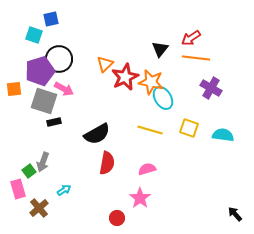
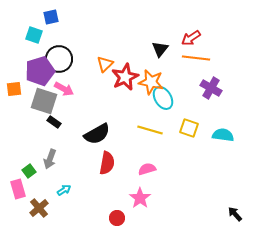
blue square: moved 2 px up
black rectangle: rotated 48 degrees clockwise
gray arrow: moved 7 px right, 3 px up
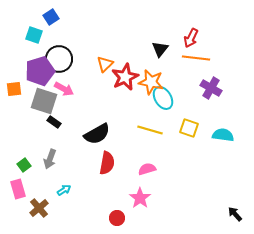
blue square: rotated 21 degrees counterclockwise
red arrow: rotated 30 degrees counterclockwise
green square: moved 5 px left, 6 px up
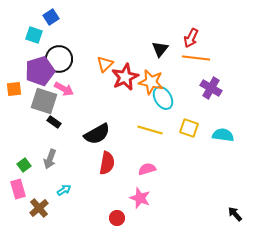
pink star: rotated 15 degrees counterclockwise
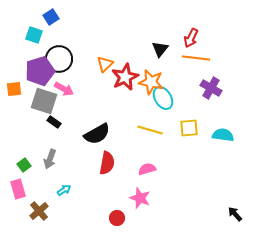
yellow square: rotated 24 degrees counterclockwise
brown cross: moved 3 px down
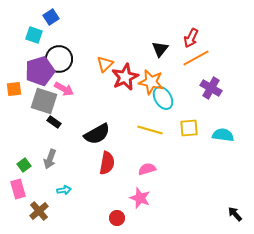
orange line: rotated 36 degrees counterclockwise
cyan arrow: rotated 24 degrees clockwise
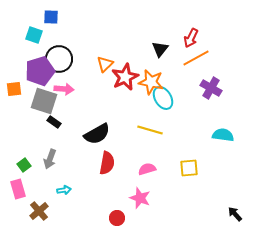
blue square: rotated 35 degrees clockwise
pink arrow: rotated 24 degrees counterclockwise
yellow square: moved 40 px down
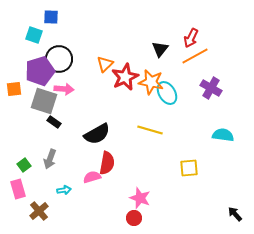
orange line: moved 1 px left, 2 px up
cyan ellipse: moved 4 px right, 5 px up
pink semicircle: moved 55 px left, 8 px down
red circle: moved 17 px right
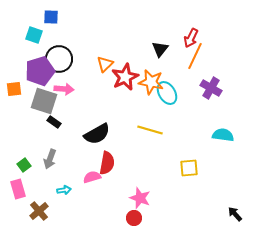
orange line: rotated 36 degrees counterclockwise
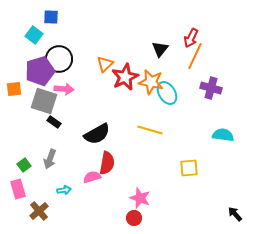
cyan square: rotated 18 degrees clockwise
purple cross: rotated 15 degrees counterclockwise
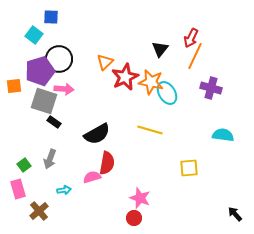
orange triangle: moved 2 px up
orange square: moved 3 px up
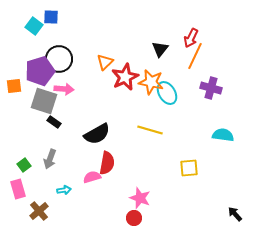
cyan square: moved 9 px up
